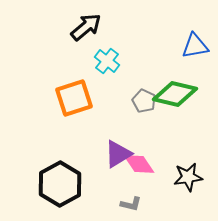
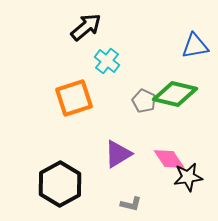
pink diamond: moved 30 px right, 5 px up
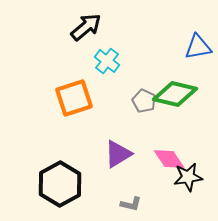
blue triangle: moved 3 px right, 1 px down
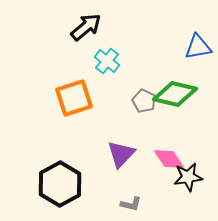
purple triangle: moved 3 px right; rotated 16 degrees counterclockwise
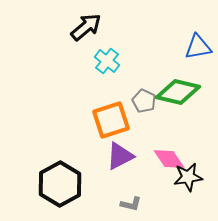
green diamond: moved 3 px right, 2 px up
orange square: moved 37 px right, 22 px down
purple triangle: moved 1 px left, 2 px down; rotated 20 degrees clockwise
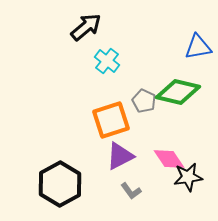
gray L-shape: moved 13 px up; rotated 40 degrees clockwise
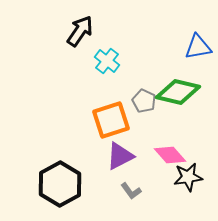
black arrow: moved 6 px left, 4 px down; rotated 16 degrees counterclockwise
pink diamond: moved 1 px right, 4 px up; rotated 8 degrees counterclockwise
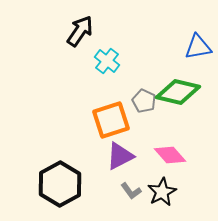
black star: moved 26 px left, 15 px down; rotated 20 degrees counterclockwise
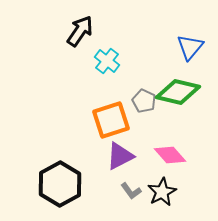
blue triangle: moved 8 px left; rotated 40 degrees counterclockwise
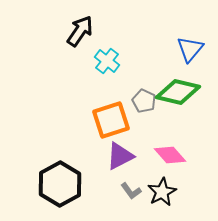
blue triangle: moved 2 px down
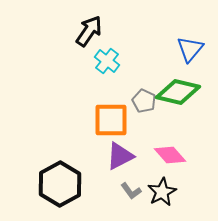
black arrow: moved 9 px right
orange square: rotated 18 degrees clockwise
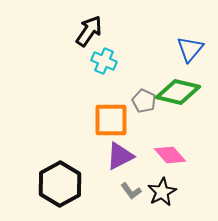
cyan cross: moved 3 px left; rotated 15 degrees counterclockwise
